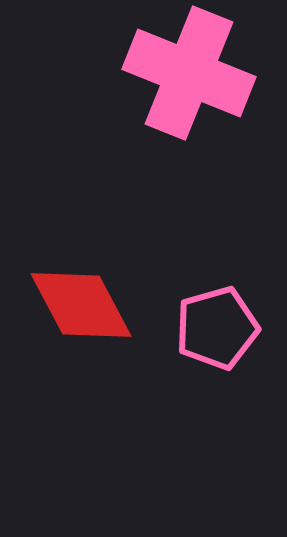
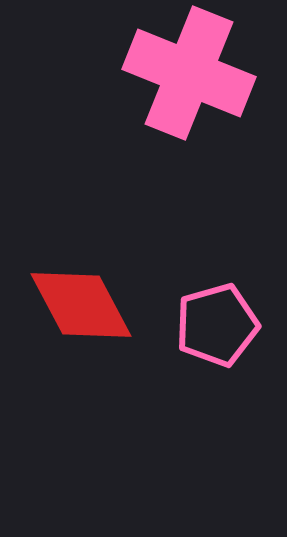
pink pentagon: moved 3 px up
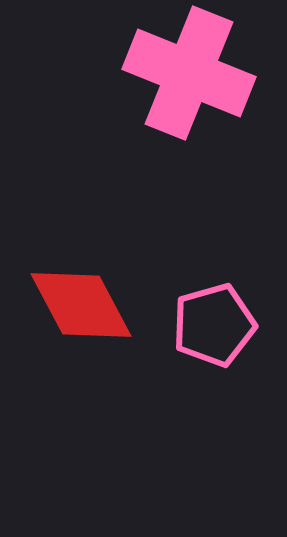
pink pentagon: moved 3 px left
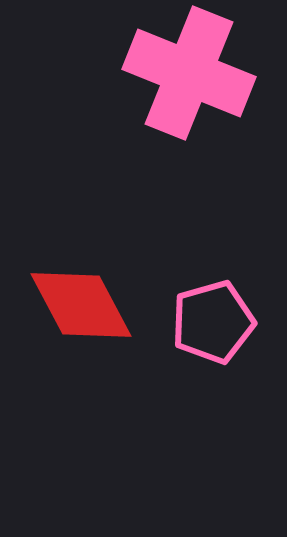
pink pentagon: moved 1 px left, 3 px up
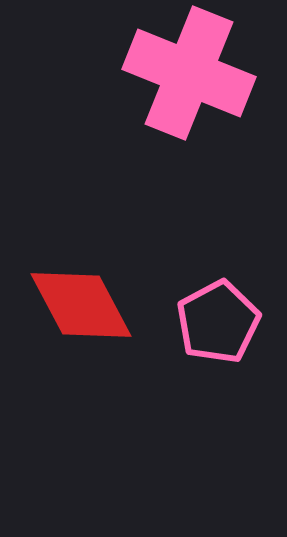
pink pentagon: moved 5 px right; rotated 12 degrees counterclockwise
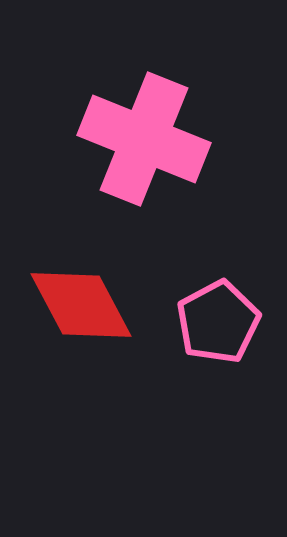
pink cross: moved 45 px left, 66 px down
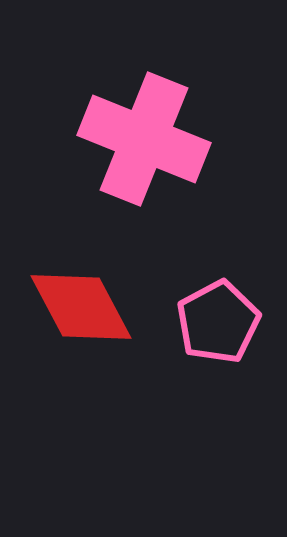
red diamond: moved 2 px down
